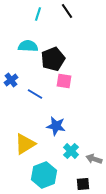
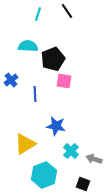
blue line: rotated 56 degrees clockwise
black square: rotated 24 degrees clockwise
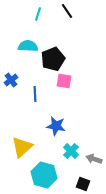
yellow triangle: moved 3 px left, 3 px down; rotated 10 degrees counterclockwise
cyan hexagon: rotated 25 degrees counterclockwise
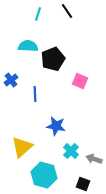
pink square: moved 16 px right; rotated 14 degrees clockwise
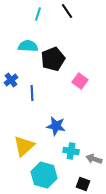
pink square: rotated 14 degrees clockwise
blue line: moved 3 px left, 1 px up
yellow triangle: moved 2 px right, 1 px up
cyan cross: rotated 35 degrees counterclockwise
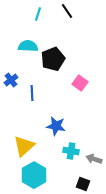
pink square: moved 2 px down
cyan hexagon: moved 10 px left; rotated 15 degrees clockwise
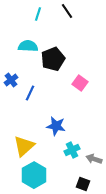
blue line: moved 2 px left; rotated 28 degrees clockwise
cyan cross: moved 1 px right, 1 px up; rotated 35 degrees counterclockwise
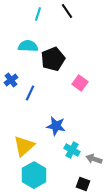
cyan cross: rotated 35 degrees counterclockwise
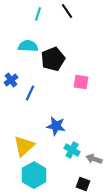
pink square: moved 1 px right, 1 px up; rotated 28 degrees counterclockwise
